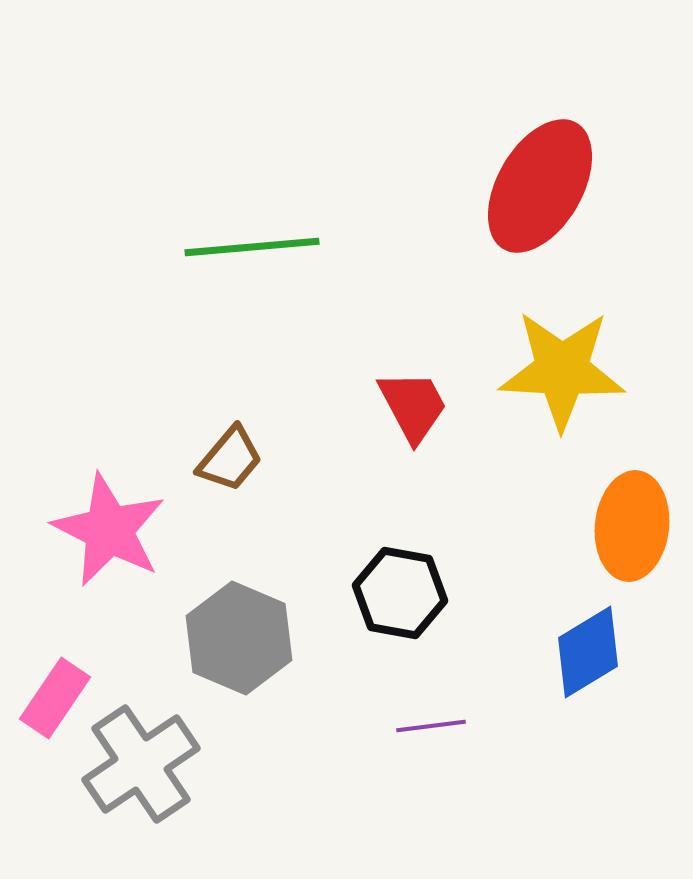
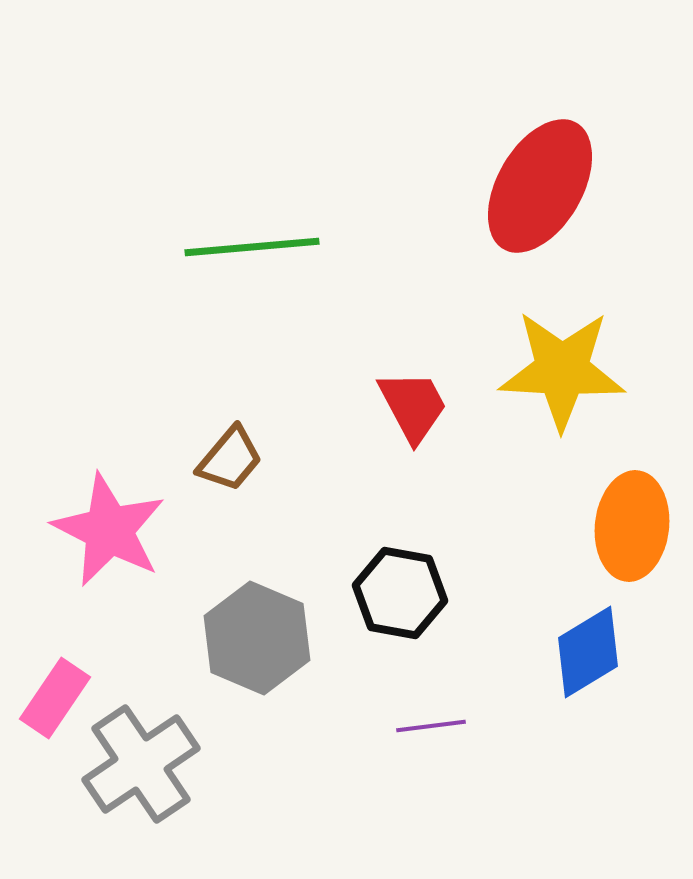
gray hexagon: moved 18 px right
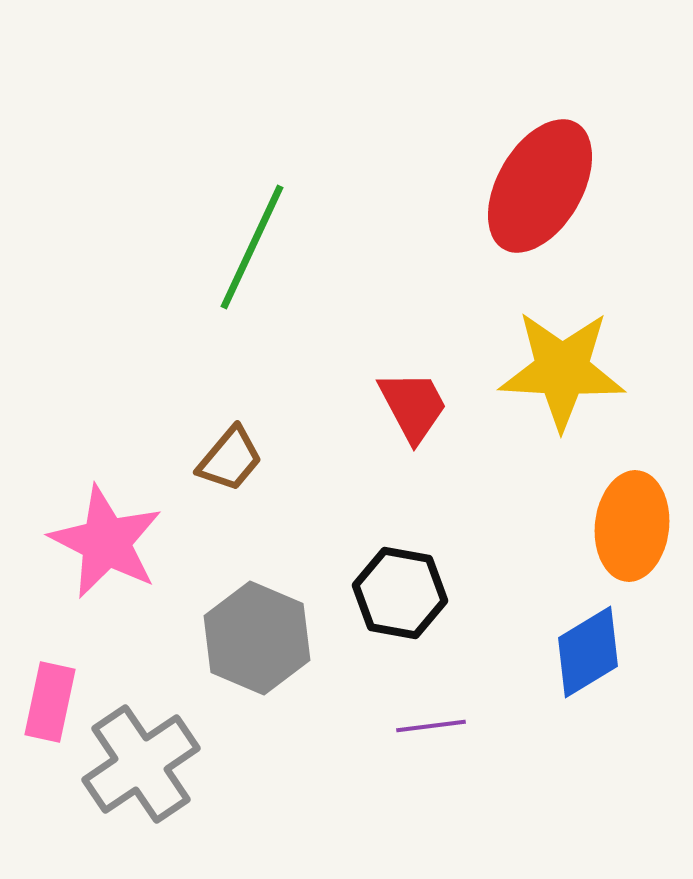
green line: rotated 60 degrees counterclockwise
pink star: moved 3 px left, 12 px down
pink rectangle: moved 5 px left, 4 px down; rotated 22 degrees counterclockwise
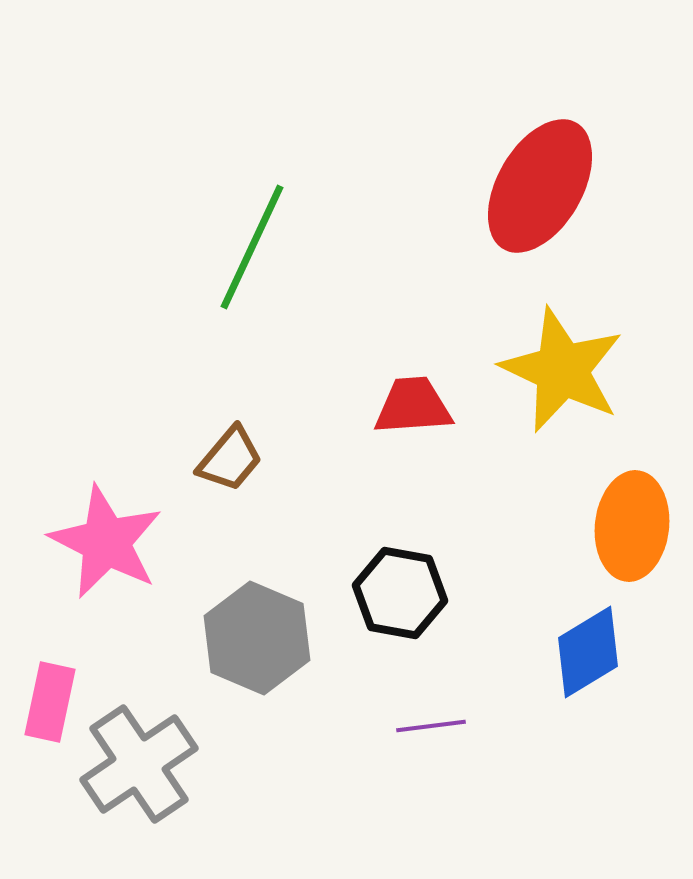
yellow star: rotated 22 degrees clockwise
red trapezoid: rotated 66 degrees counterclockwise
gray cross: moved 2 px left
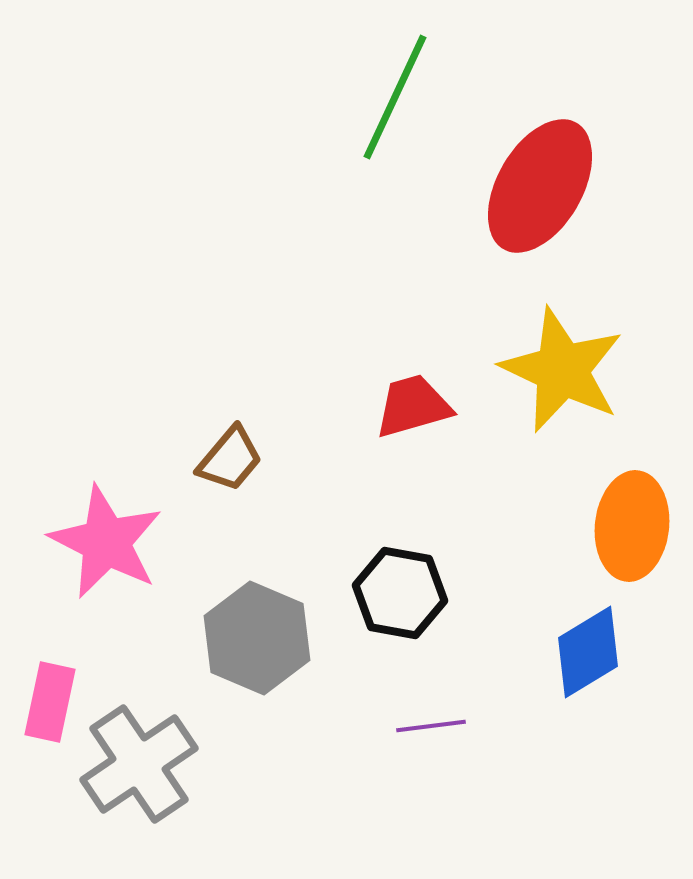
green line: moved 143 px right, 150 px up
red trapezoid: rotated 12 degrees counterclockwise
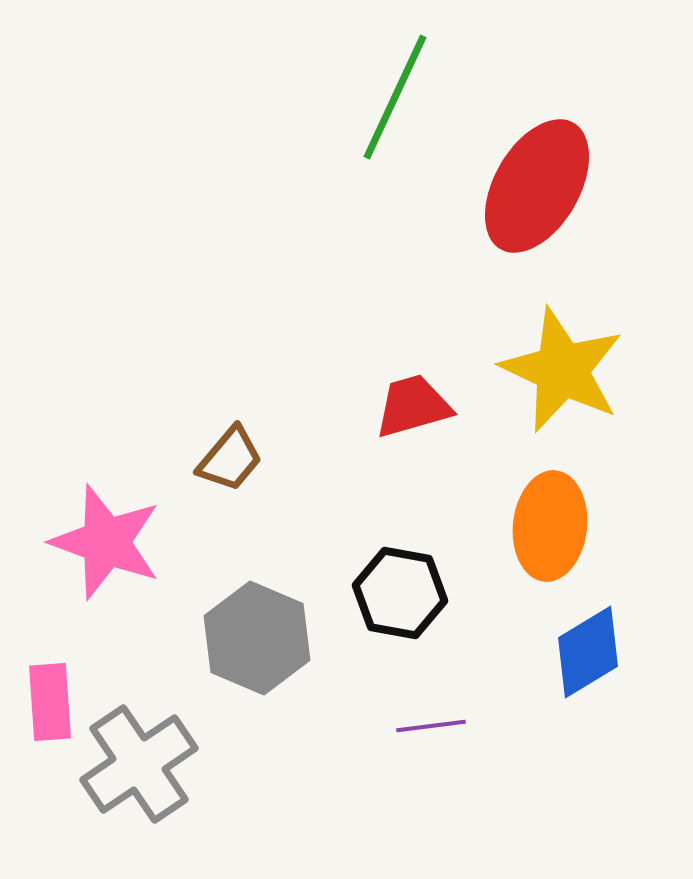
red ellipse: moved 3 px left
orange ellipse: moved 82 px left
pink star: rotated 7 degrees counterclockwise
pink rectangle: rotated 16 degrees counterclockwise
